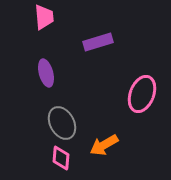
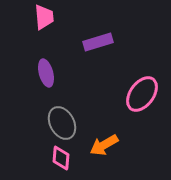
pink ellipse: rotated 15 degrees clockwise
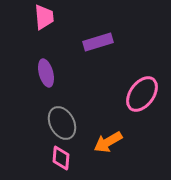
orange arrow: moved 4 px right, 3 px up
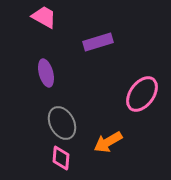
pink trapezoid: rotated 56 degrees counterclockwise
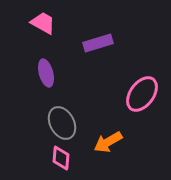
pink trapezoid: moved 1 px left, 6 px down
purple rectangle: moved 1 px down
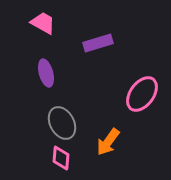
orange arrow: rotated 24 degrees counterclockwise
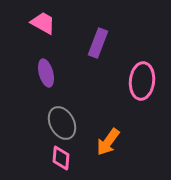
purple rectangle: rotated 52 degrees counterclockwise
pink ellipse: moved 13 px up; rotated 30 degrees counterclockwise
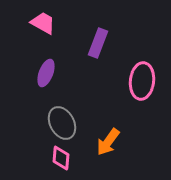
purple ellipse: rotated 36 degrees clockwise
